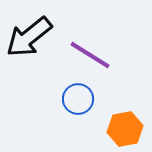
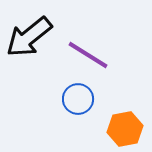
purple line: moved 2 px left
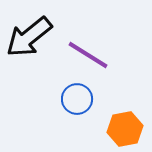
blue circle: moved 1 px left
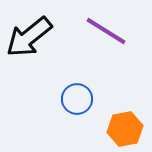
purple line: moved 18 px right, 24 px up
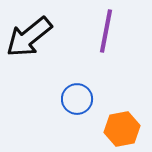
purple line: rotated 69 degrees clockwise
orange hexagon: moved 3 px left
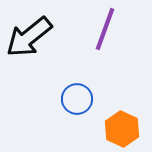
purple line: moved 1 px left, 2 px up; rotated 9 degrees clockwise
orange hexagon: rotated 24 degrees counterclockwise
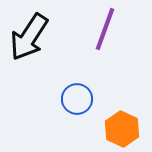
black arrow: rotated 18 degrees counterclockwise
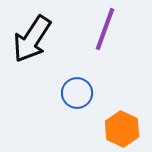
black arrow: moved 3 px right, 2 px down
blue circle: moved 6 px up
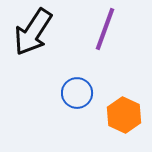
black arrow: moved 1 px right, 7 px up
orange hexagon: moved 2 px right, 14 px up
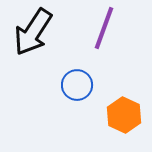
purple line: moved 1 px left, 1 px up
blue circle: moved 8 px up
